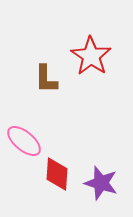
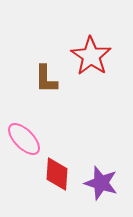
pink ellipse: moved 2 px up; rotated 6 degrees clockwise
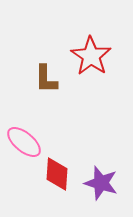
pink ellipse: moved 3 px down; rotated 6 degrees counterclockwise
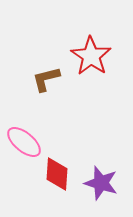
brown L-shape: rotated 76 degrees clockwise
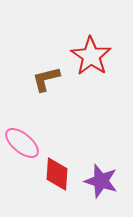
pink ellipse: moved 2 px left, 1 px down
purple star: moved 2 px up
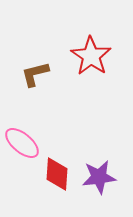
brown L-shape: moved 11 px left, 5 px up
purple star: moved 2 px left, 4 px up; rotated 24 degrees counterclockwise
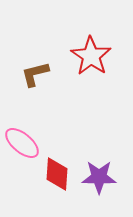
purple star: rotated 8 degrees clockwise
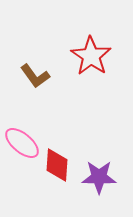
brown L-shape: moved 2 px down; rotated 112 degrees counterclockwise
red diamond: moved 9 px up
